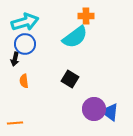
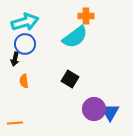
blue triangle: rotated 24 degrees clockwise
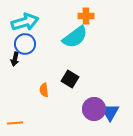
orange semicircle: moved 20 px right, 9 px down
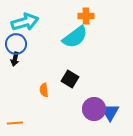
blue circle: moved 9 px left
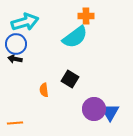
black arrow: rotated 88 degrees clockwise
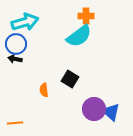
cyan semicircle: moved 4 px right, 1 px up
blue triangle: moved 1 px right; rotated 18 degrees counterclockwise
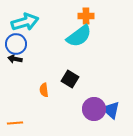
blue triangle: moved 2 px up
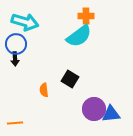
cyan arrow: rotated 32 degrees clockwise
black arrow: rotated 104 degrees counterclockwise
blue triangle: moved 4 px down; rotated 48 degrees counterclockwise
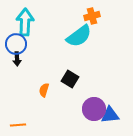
orange cross: moved 6 px right; rotated 14 degrees counterclockwise
cyan arrow: rotated 104 degrees counterclockwise
black arrow: moved 2 px right
orange semicircle: rotated 24 degrees clockwise
blue triangle: moved 1 px left, 1 px down
orange line: moved 3 px right, 2 px down
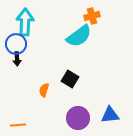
purple circle: moved 16 px left, 9 px down
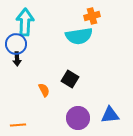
cyan semicircle: rotated 28 degrees clockwise
orange semicircle: rotated 136 degrees clockwise
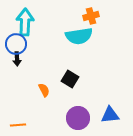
orange cross: moved 1 px left
